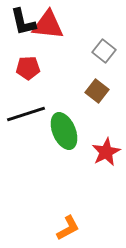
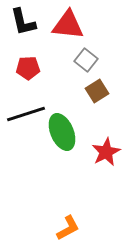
red triangle: moved 20 px right
gray square: moved 18 px left, 9 px down
brown square: rotated 20 degrees clockwise
green ellipse: moved 2 px left, 1 px down
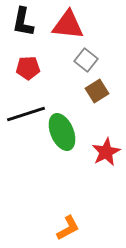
black L-shape: rotated 24 degrees clockwise
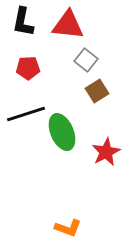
orange L-shape: rotated 48 degrees clockwise
